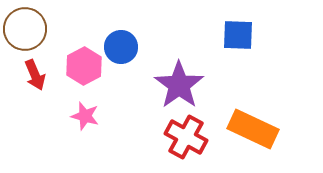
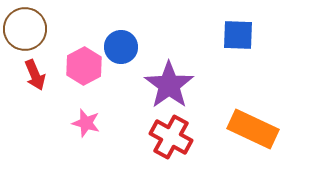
purple star: moved 10 px left
pink star: moved 1 px right, 7 px down
red cross: moved 15 px left
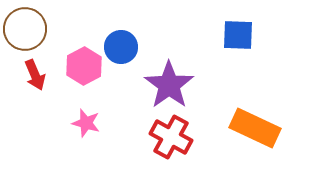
orange rectangle: moved 2 px right, 1 px up
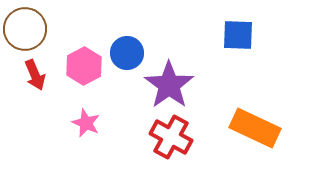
blue circle: moved 6 px right, 6 px down
pink star: rotated 8 degrees clockwise
